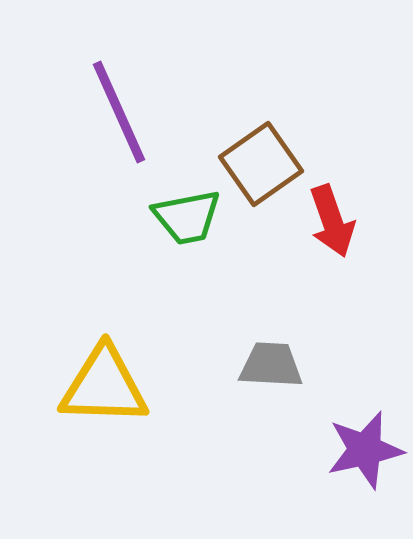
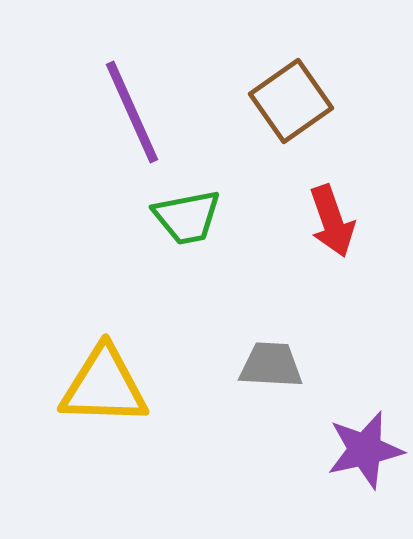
purple line: moved 13 px right
brown square: moved 30 px right, 63 px up
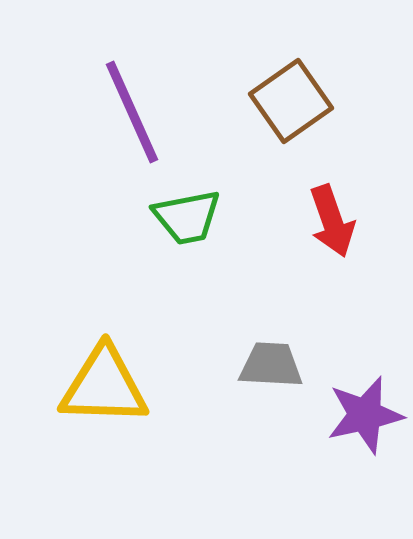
purple star: moved 35 px up
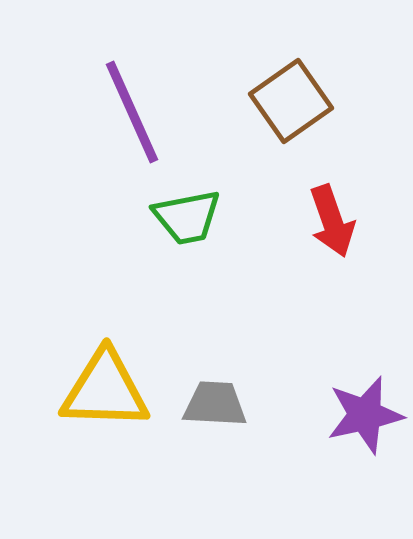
gray trapezoid: moved 56 px left, 39 px down
yellow triangle: moved 1 px right, 4 px down
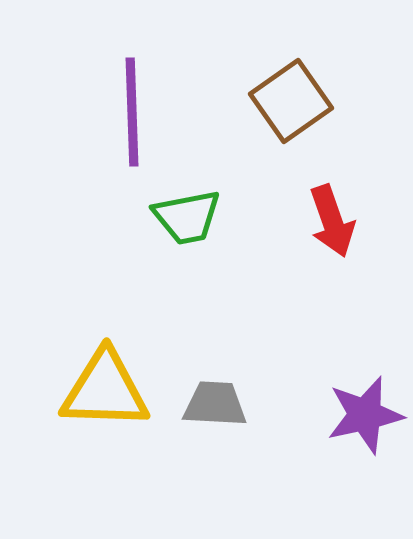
purple line: rotated 22 degrees clockwise
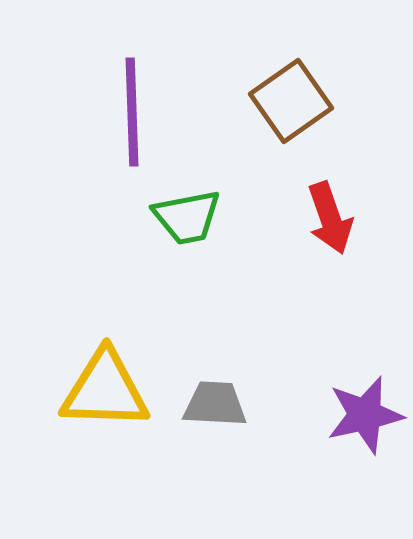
red arrow: moved 2 px left, 3 px up
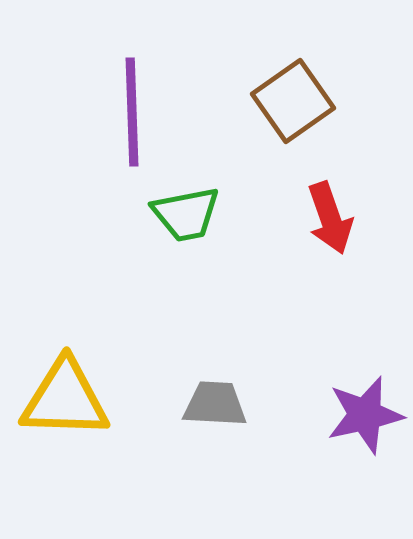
brown square: moved 2 px right
green trapezoid: moved 1 px left, 3 px up
yellow triangle: moved 40 px left, 9 px down
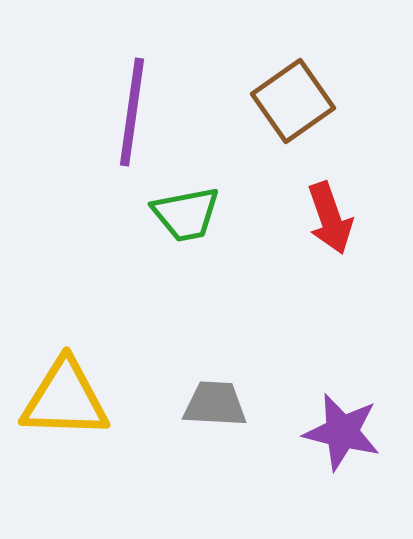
purple line: rotated 10 degrees clockwise
purple star: moved 23 px left, 17 px down; rotated 26 degrees clockwise
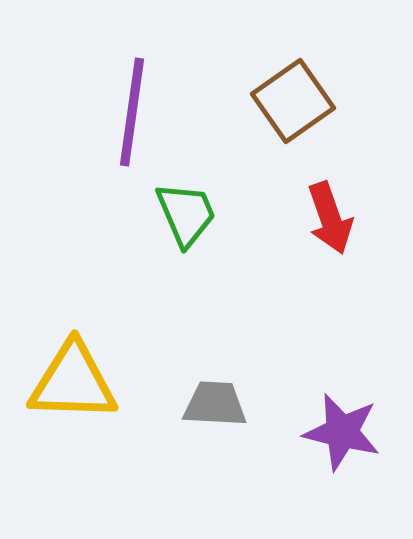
green trapezoid: rotated 102 degrees counterclockwise
yellow triangle: moved 8 px right, 17 px up
